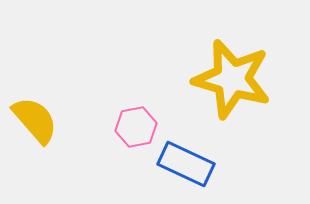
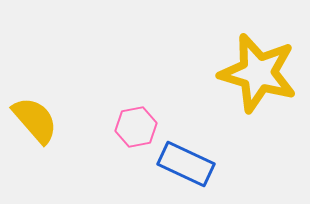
yellow star: moved 26 px right, 6 px up
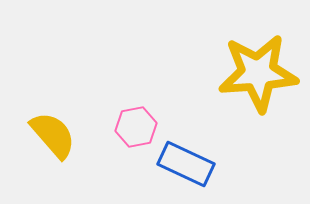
yellow star: rotated 20 degrees counterclockwise
yellow semicircle: moved 18 px right, 15 px down
